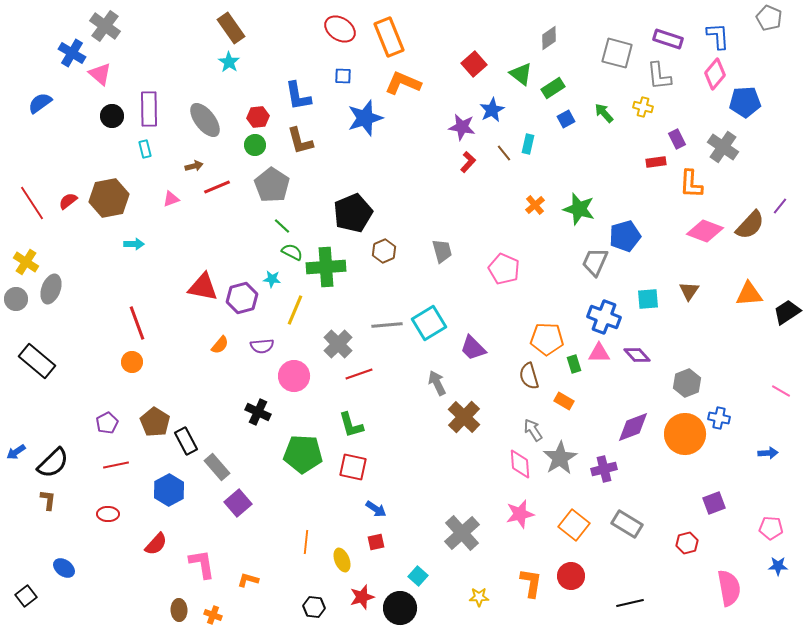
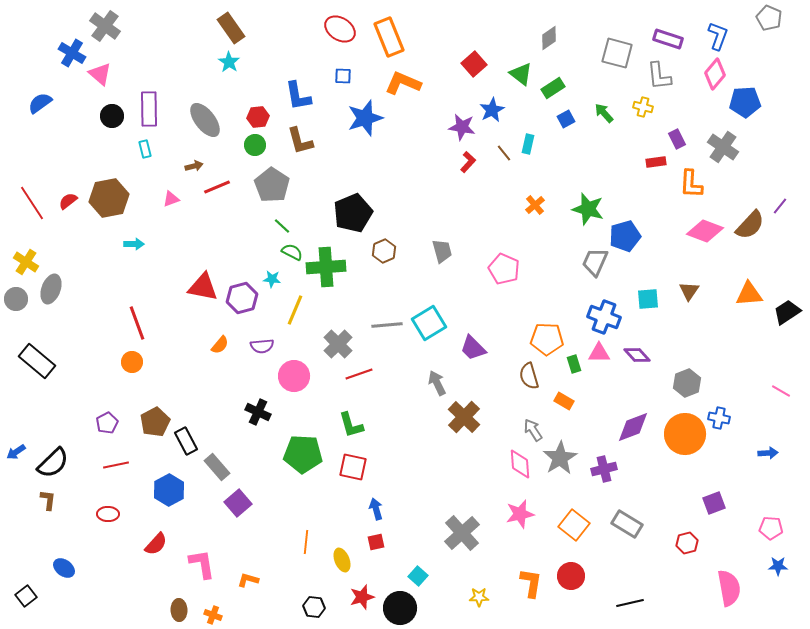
blue L-shape at (718, 36): rotated 24 degrees clockwise
green star at (579, 209): moved 9 px right
brown pentagon at (155, 422): rotated 12 degrees clockwise
blue arrow at (376, 509): rotated 140 degrees counterclockwise
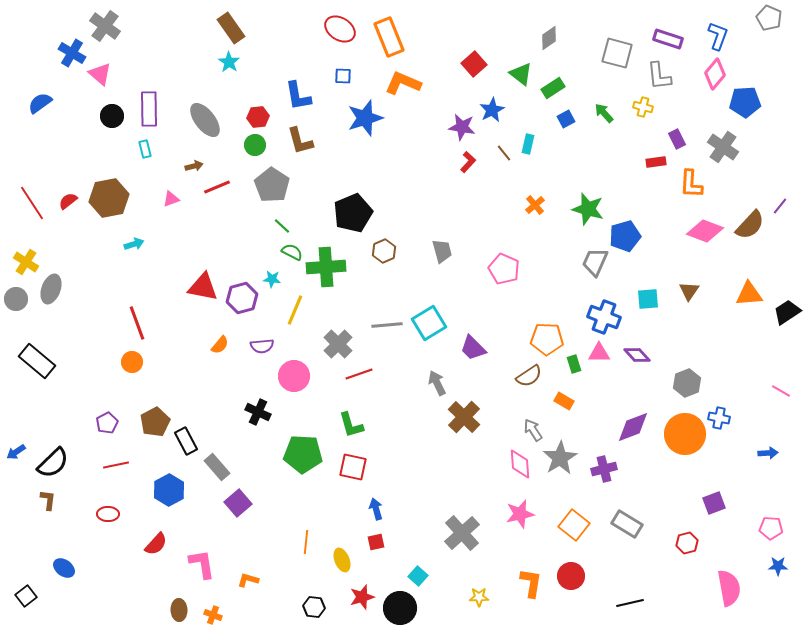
cyan arrow at (134, 244): rotated 18 degrees counterclockwise
brown semicircle at (529, 376): rotated 108 degrees counterclockwise
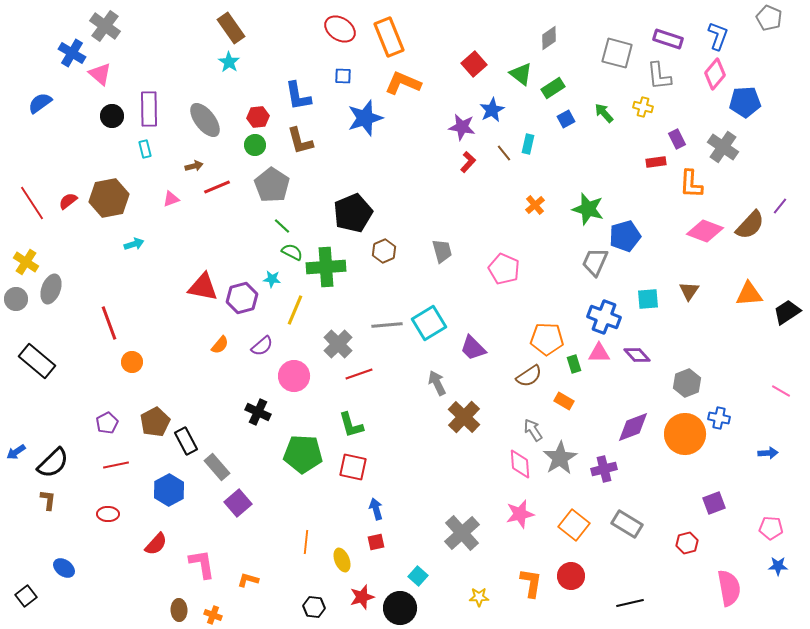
red line at (137, 323): moved 28 px left
purple semicircle at (262, 346): rotated 35 degrees counterclockwise
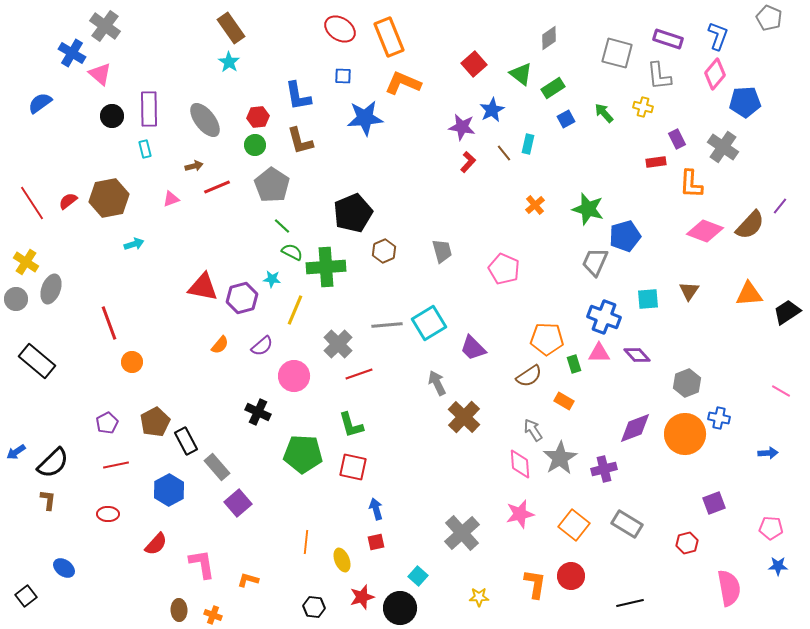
blue star at (365, 118): rotated 12 degrees clockwise
purple diamond at (633, 427): moved 2 px right, 1 px down
orange L-shape at (531, 583): moved 4 px right, 1 px down
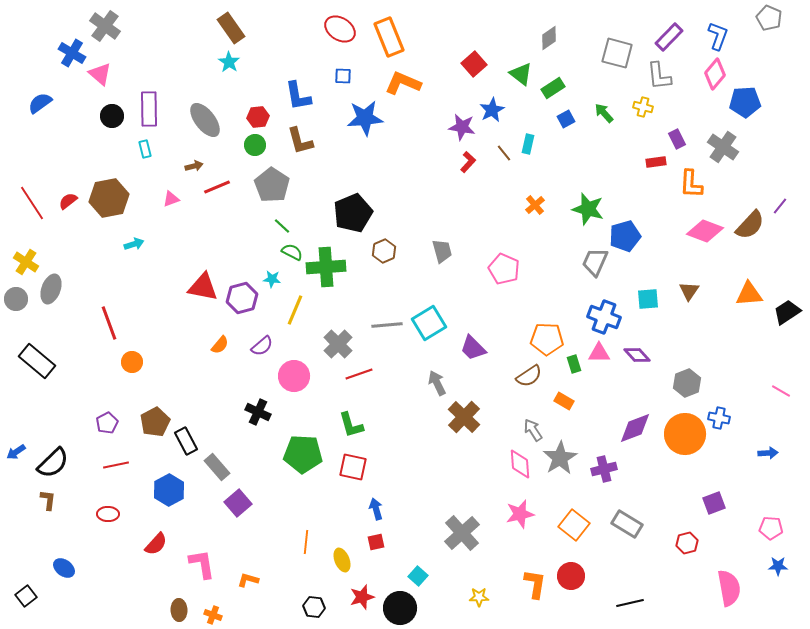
purple rectangle at (668, 39): moved 1 px right, 2 px up; rotated 64 degrees counterclockwise
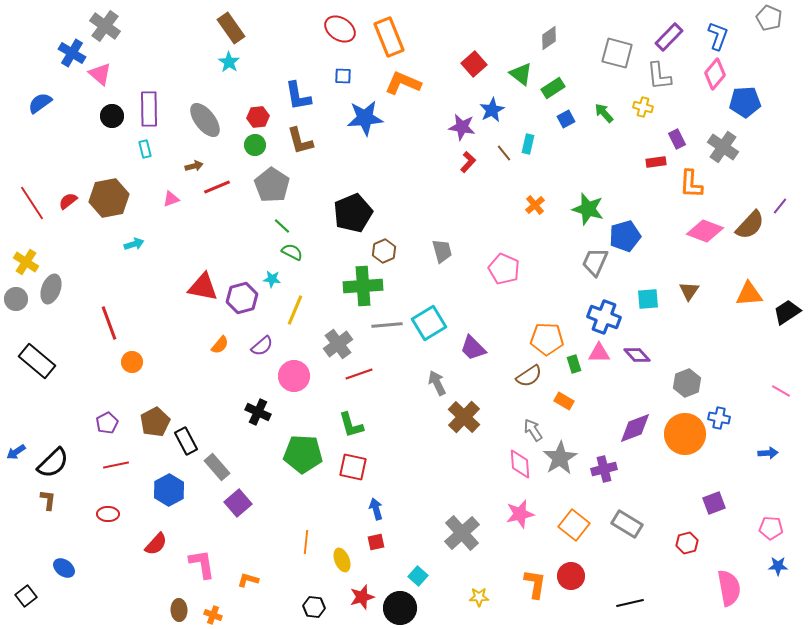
green cross at (326, 267): moved 37 px right, 19 px down
gray cross at (338, 344): rotated 8 degrees clockwise
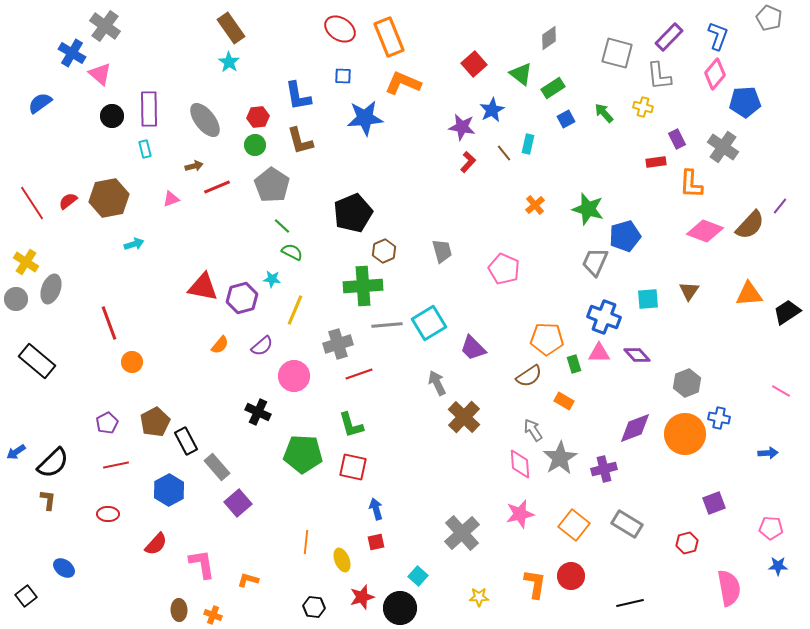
gray cross at (338, 344): rotated 20 degrees clockwise
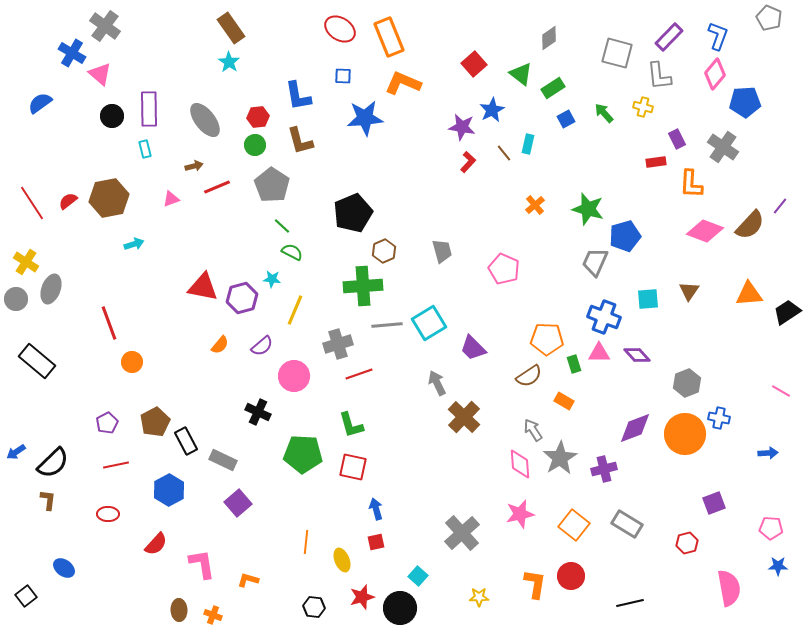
gray rectangle at (217, 467): moved 6 px right, 7 px up; rotated 24 degrees counterclockwise
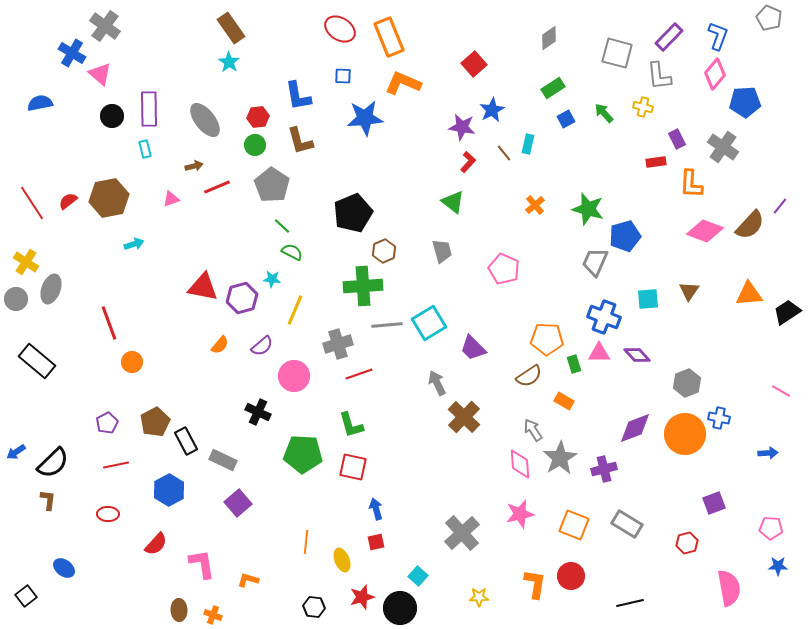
green triangle at (521, 74): moved 68 px left, 128 px down
blue semicircle at (40, 103): rotated 25 degrees clockwise
orange square at (574, 525): rotated 16 degrees counterclockwise
